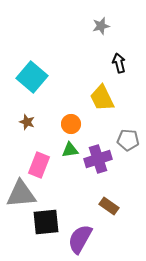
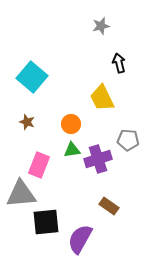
green triangle: moved 2 px right
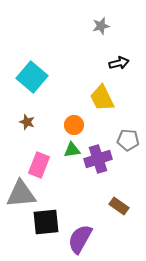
black arrow: rotated 90 degrees clockwise
orange circle: moved 3 px right, 1 px down
brown rectangle: moved 10 px right
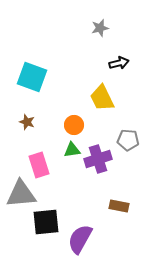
gray star: moved 1 px left, 2 px down
cyan square: rotated 20 degrees counterclockwise
pink rectangle: rotated 40 degrees counterclockwise
brown rectangle: rotated 24 degrees counterclockwise
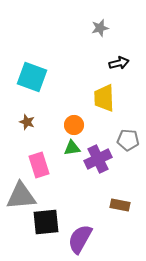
yellow trapezoid: moved 2 px right; rotated 24 degrees clockwise
green triangle: moved 2 px up
purple cross: rotated 8 degrees counterclockwise
gray triangle: moved 2 px down
brown rectangle: moved 1 px right, 1 px up
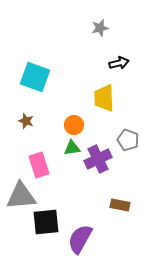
cyan square: moved 3 px right
brown star: moved 1 px left, 1 px up
gray pentagon: rotated 15 degrees clockwise
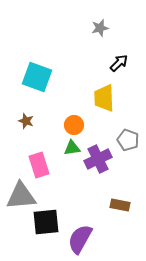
black arrow: rotated 30 degrees counterclockwise
cyan square: moved 2 px right
